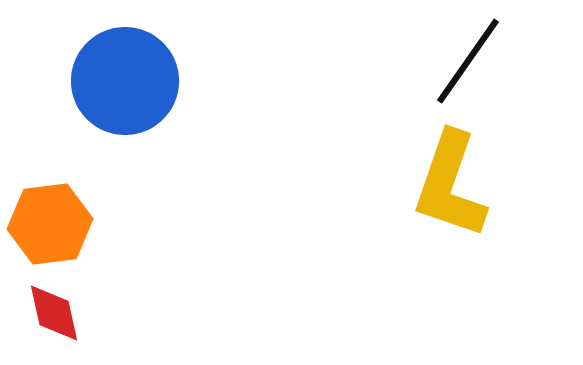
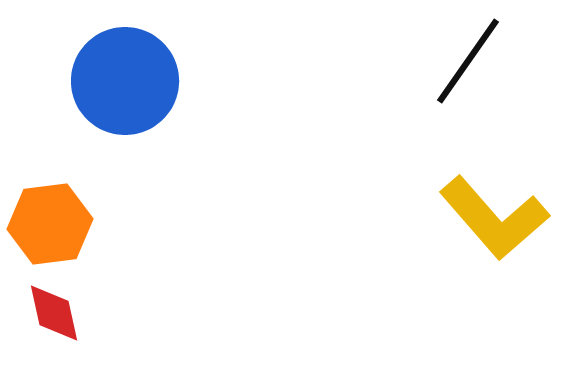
yellow L-shape: moved 44 px right, 33 px down; rotated 60 degrees counterclockwise
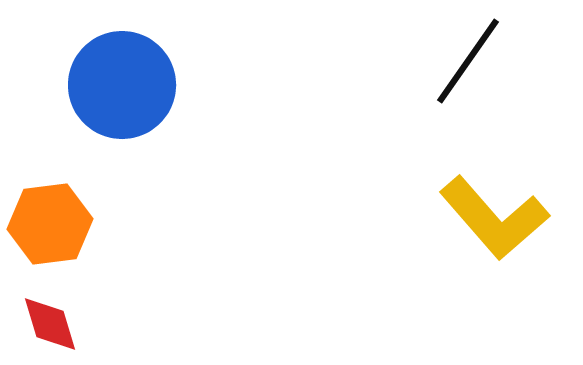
blue circle: moved 3 px left, 4 px down
red diamond: moved 4 px left, 11 px down; rotated 4 degrees counterclockwise
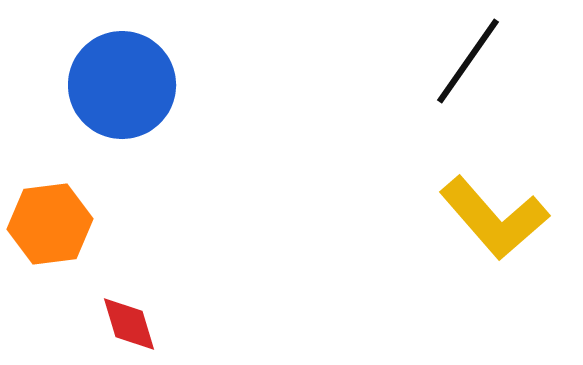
red diamond: moved 79 px right
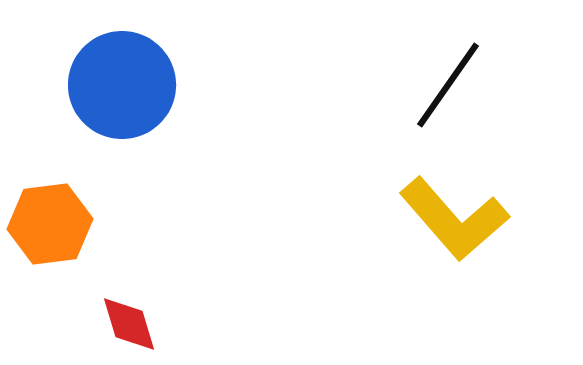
black line: moved 20 px left, 24 px down
yellow L-shape: moved 40 px left, 1 px down
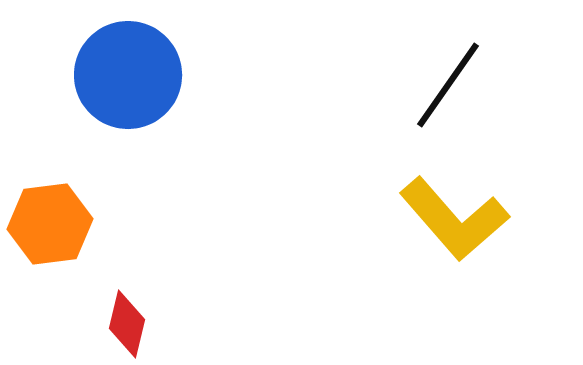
blue circle: moved 6 px right, 10 px up
red diamond: moved 2 px left; rotated 30 degrees clockwise
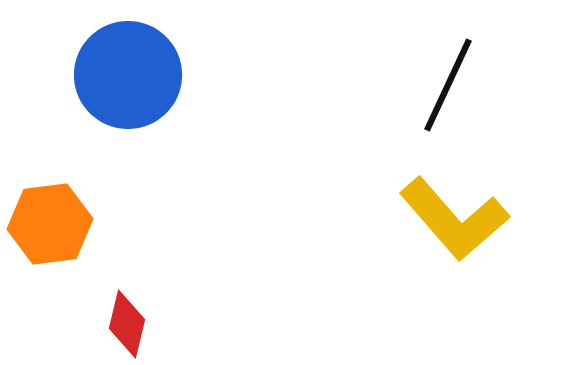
black line: rotated 10 degrees counterclockwise
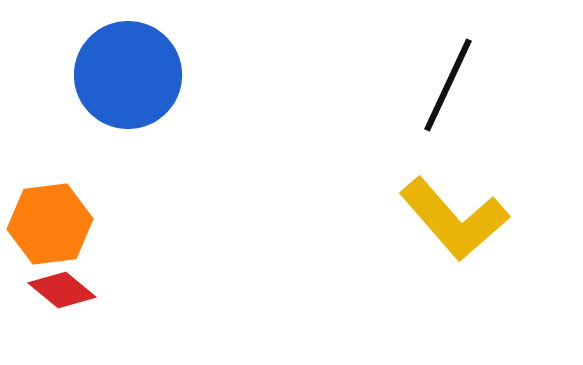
red diamond: moved 65 px left, 34 px up; rotated 64 degrees counterclockwise
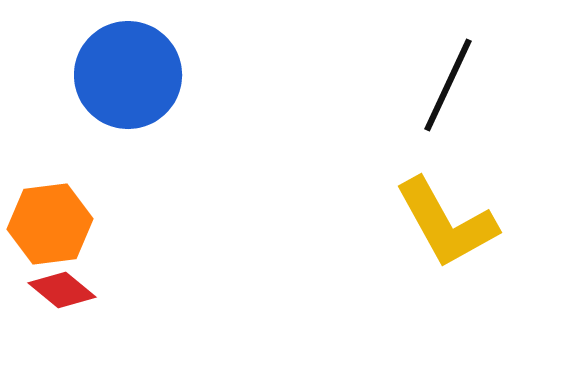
yellow L-shape: moved 8 px left, 4 px down; rotated 12 degrees clockwise
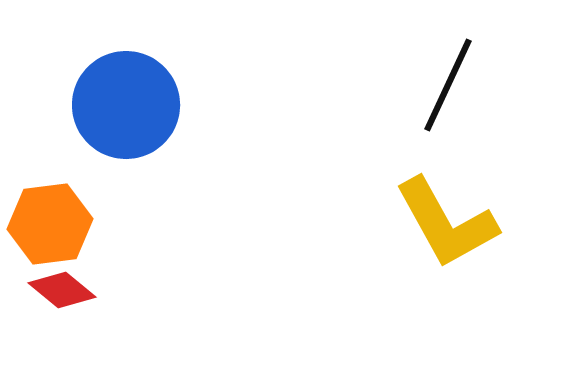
blue circle: moved 2 px left, 30 px down
